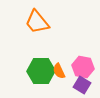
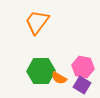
orange trapezoid: rotated 76 degrees clockwise
orange semicircle: moved 7 px down; rotated 35 degrees counterclockwise
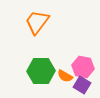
orange semicircle: moved 6 px right, 2 px up
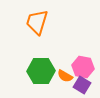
orange trapezoid: rotated 20 degrees counterclockwise
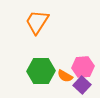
orange trapezoid: rotated 16 degrees clockwise
pink hexagon: rotated 15 degrees counterclockwise
purple square: rotated 12 degrees clockwise
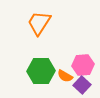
orange trapezoid: moved 2 px right, 1 px down
pink hexagon: moved 2 px up
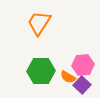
orange semicircle: moved 3 px right, 1 px down
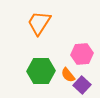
pink hexagon: moved 1 px left, 11 px up
orange semicircle: moved 2 px up; rotated 21 degrees clockwise
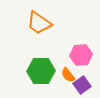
orange trapezoid: rotated 88 degrees counterclockwise
pink hexagon: moved 1 px left, 1 px down
purple square: rotated 12 degrees clockwise
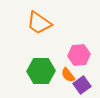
pink hexagon: moved 2 px left
